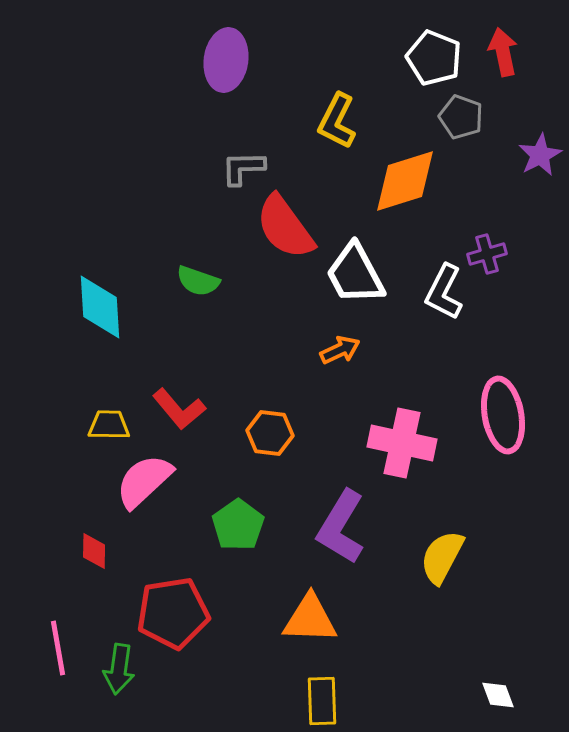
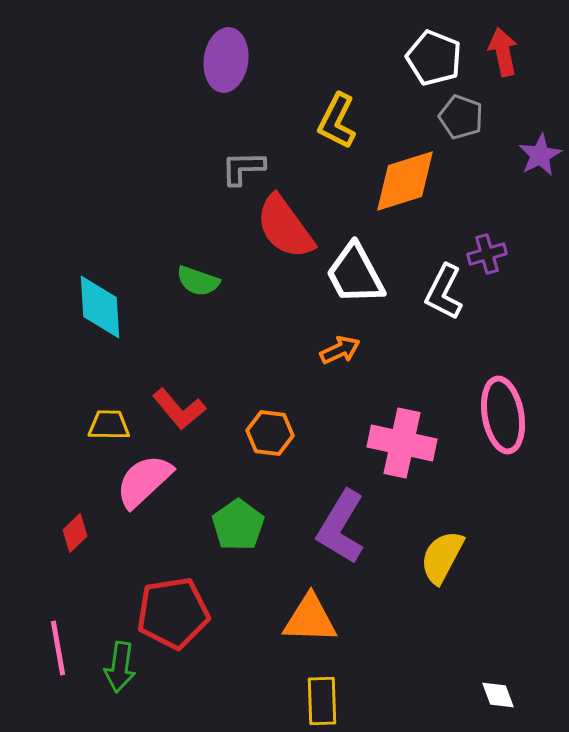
red diamond: moved 19 px left, 18 px up; rotated 45 degrees clockwise
green arrow: moved 1 px right, 2 px up
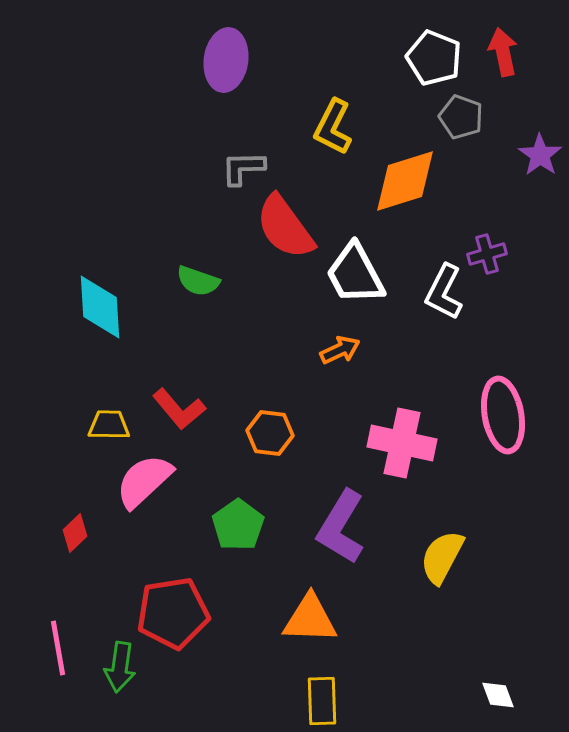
yellow L-shape: moved 4 px left, 6 px down
purple star: rotated 9 degrees counterclockwise
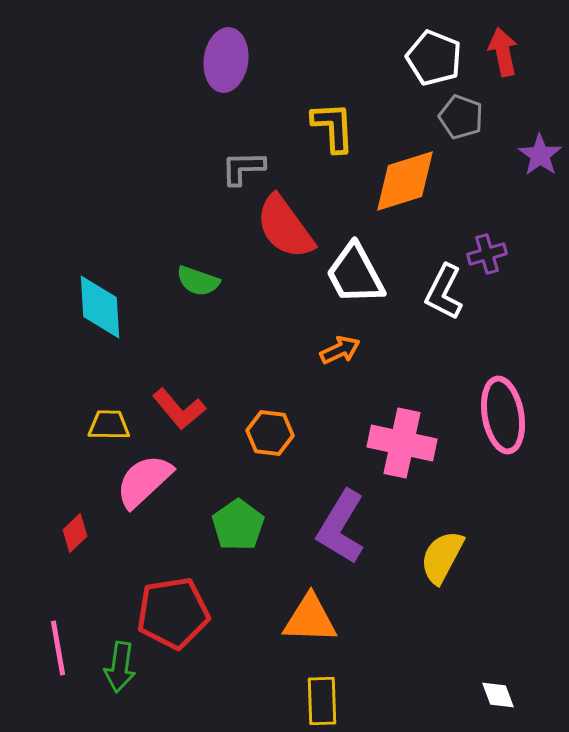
yellow L-shape: rotated 150 degrees clockwise
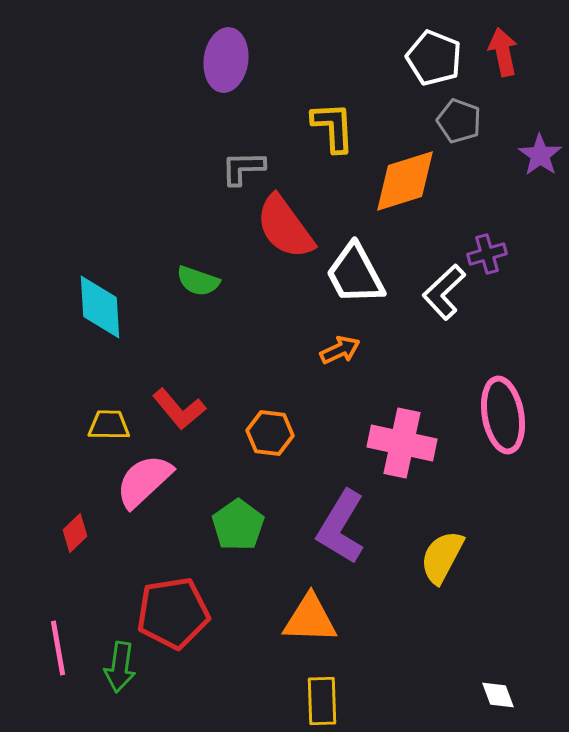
gray pentagon: moved 2 px left, 4 px down
white L-shape: rotated 20 degrees clockwise
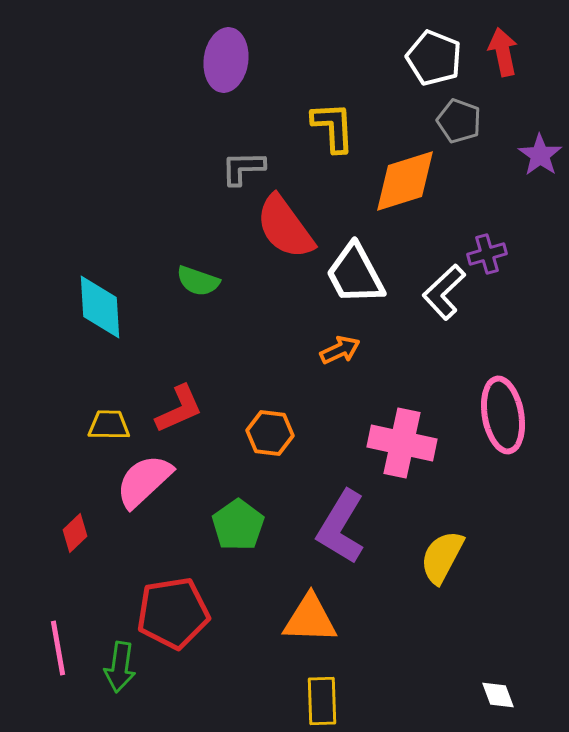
red L-shape: rotated 74 degrees counterclockwise
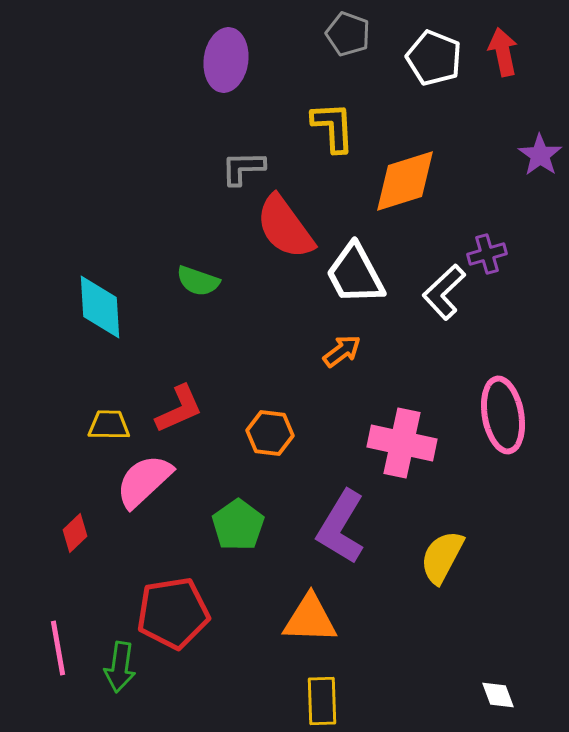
gray pentagon: moved 111 px left, 87 px up
orange arrow: moved 2 px right, 1 px down; rotated 12 degrees counterclockwise
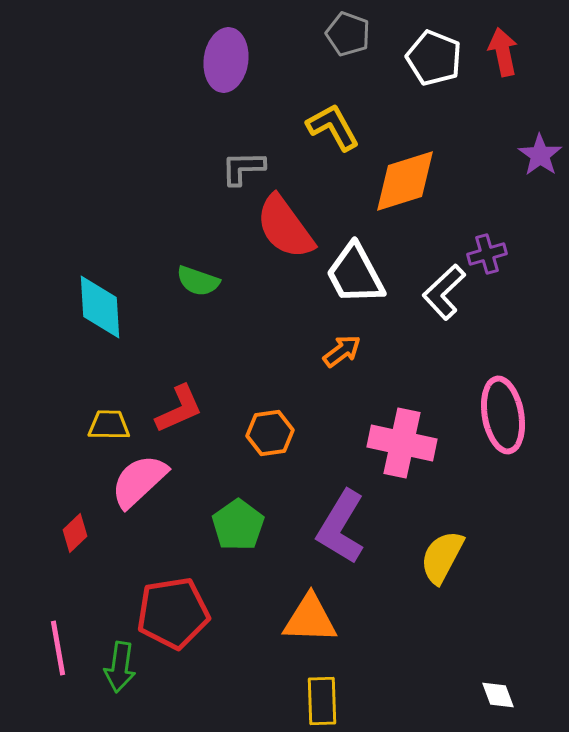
yellow L-shape: rotated 26 degrees counterclockwise
orange hexagon: rotated 15 degrees counterclockwise
pink semicircle: moved 5 px left
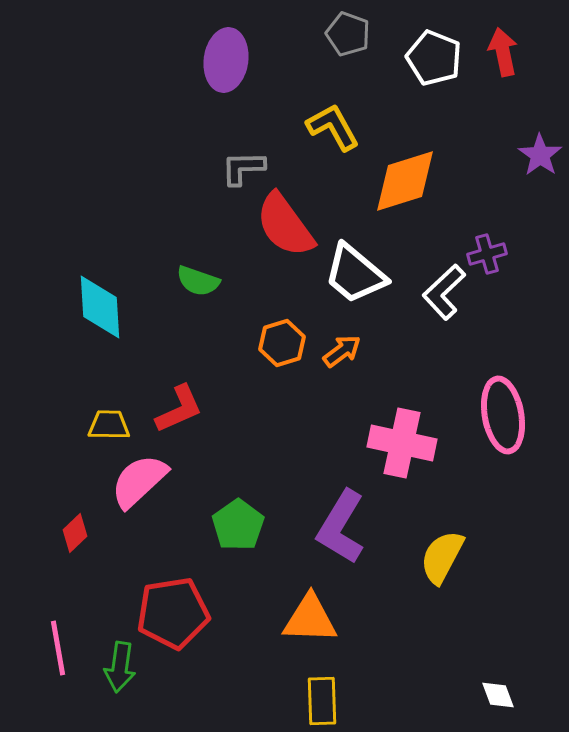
red semicircle: moved 2 px up
white trapezoid: rotated 22 degrees counterclockwise
orange hexagon: moved 12 px right, 90 px up; rotated 9 degrees counterclockwise
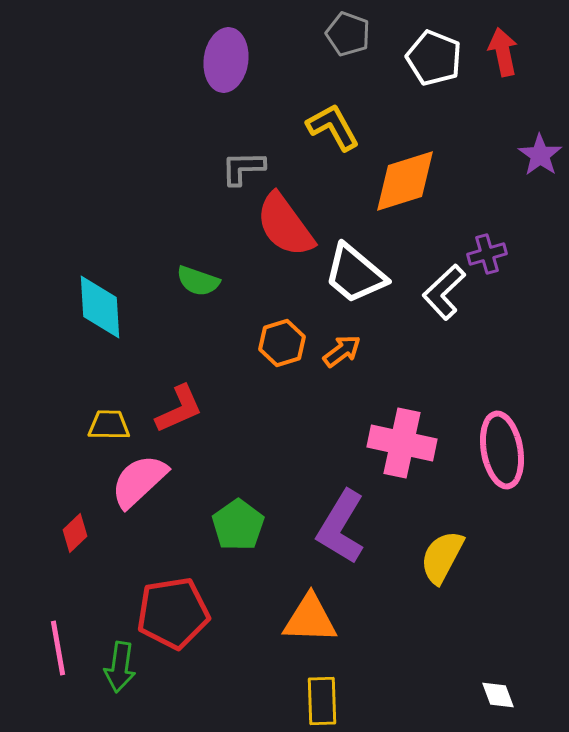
pink ellipse: moved 1 px left, 35 px down
